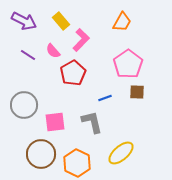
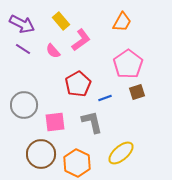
purple arrow: moved 2 px left, 3 px down
pink L-shape: rotated 10 degrees clockwise
purple line: moved 5 px left, 6 px up
red pentagon: moved 5 px right, 11 px down
brown square: rotated 21 degrees counterclockwise
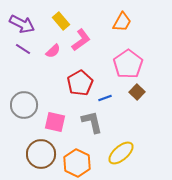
pink semicircle: rotated 91 degrees counterclockwise
red pentagon: moved 2 px right, 1 px up
brown square: rotated 28 degrees counterclockwise
pink square: rotated 20 degrees clockwise
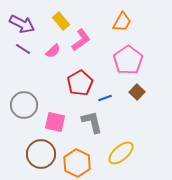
pink pentagon: moved 4 px up
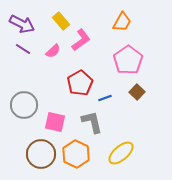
orange hexagon: moved 1 px left, 9 px up
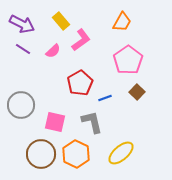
gray circle: moved 3 px left
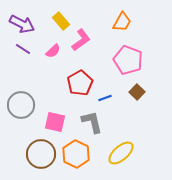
pink pentagon: rotated 16 degrees counterclockwise
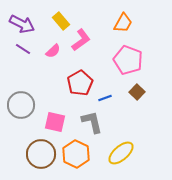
orange trapezoid: moved 1 px right, 1 px down
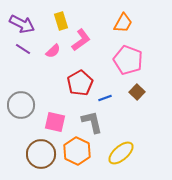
yellow rectangle: rotated 24 degrees clockwise
orange hexagon: moved 1 px right, 3 px up
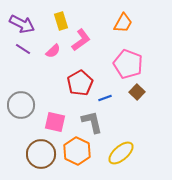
pink pentagon: moved 4 px down
